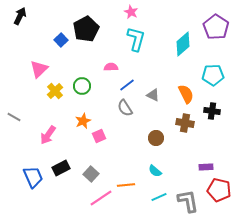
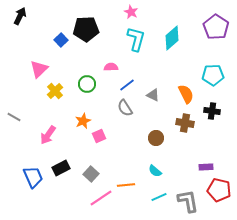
black pentagon: rotated 25 degrees clockwise
cyan diamond: moved 11 px left, 6 px up
green circle: moved 5 px right, 2 px up
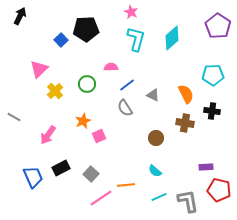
purple pentagon: moved 2 px right, 1 px up
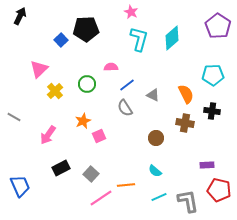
cyan L-shape: moved 3 px right
purple rectangle: moved 1 px right, 2 px up
blue trapezoid: moved 13 px left, 9 px down
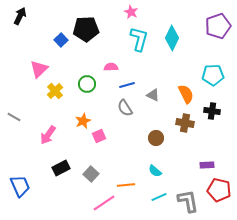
purple pentagon: rotated 20 degrees clockwise
cyan diamond: rotated 25 degrees counterclockwise
blue line: rotated 21 degrees clockwise
pink line: moved 3 px right, 5 px down
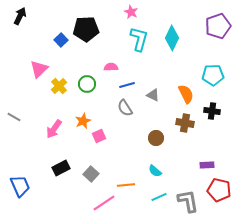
yellow cross: moved 4 px right, 5 px up
pink arrow: moved 6 px right, 6 px up
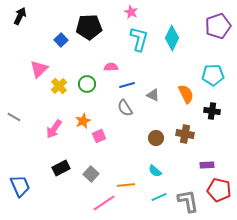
black pentagon: moved 3 px right, 2 px up
brown cross: moved 11 px down
